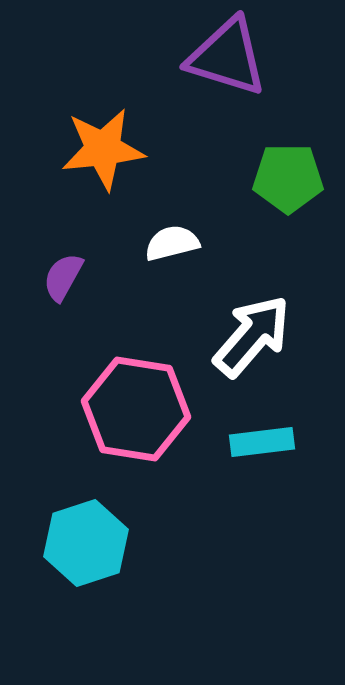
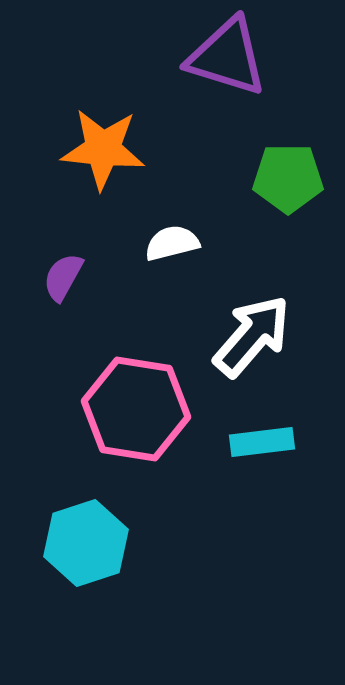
orange star: rotated 12 degrees clockwise
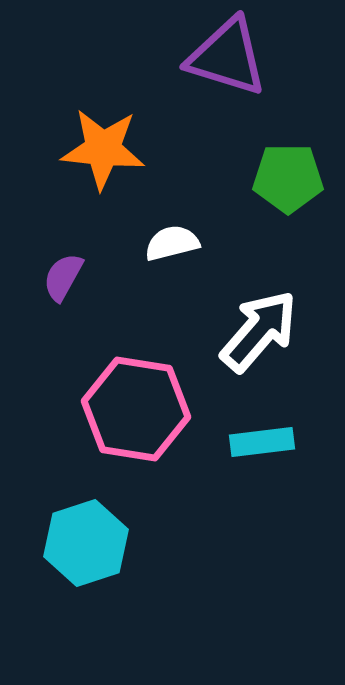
white arrow: moved 7 px right, 5 px up
